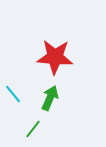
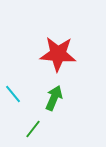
red star: moved 3 px right, 3 px up
green arrow: moved 4 px right
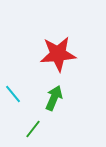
red star: rotated 9 degrees counterclockwise
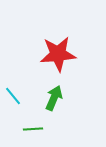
cyan line: moved 2 px down
green line: rotated 48 degrees clockwise
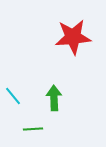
red star: moved 15 px right, 17 px up
green arrow: rotated 25 degrees counterclockwise
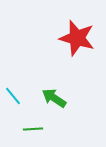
red star: moved 4 px right, 1 px down; rotated 21 degrees clockwise
green arrow: rotated 55 degrees counterclockwise
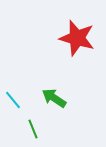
cyan line: moved 4 px down
green line: rotated 72 degrees clockwise
